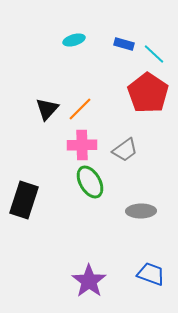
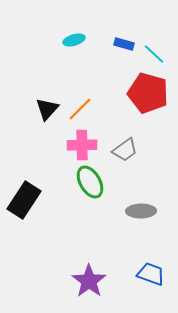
red pentagon: rotated 18 degrees counterclockwise
black rectangle: rotated 15 degrees clockwise
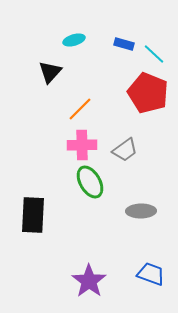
red pentagon: rotated 6 degrees clockwise
black triangle: moved 3 px right, 37 px up
black rectangle: moved 9 px right, 15 px down; rotated 30 degrees counterclockwise
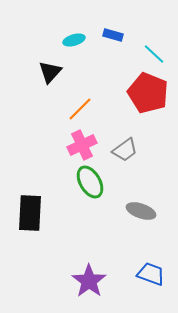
blue rectangle: moved 11 px left, 9 px up
pink cross: rotated 24 degrees counterclockwise
gray ellipse: rotated 20 degrees clockwise
black rectangle: moved 3 px left, 2 px up
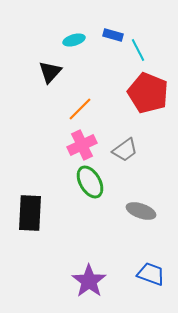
cyan line: moved 16 px left, 4 px up; rotated 20 degrees clockwise
